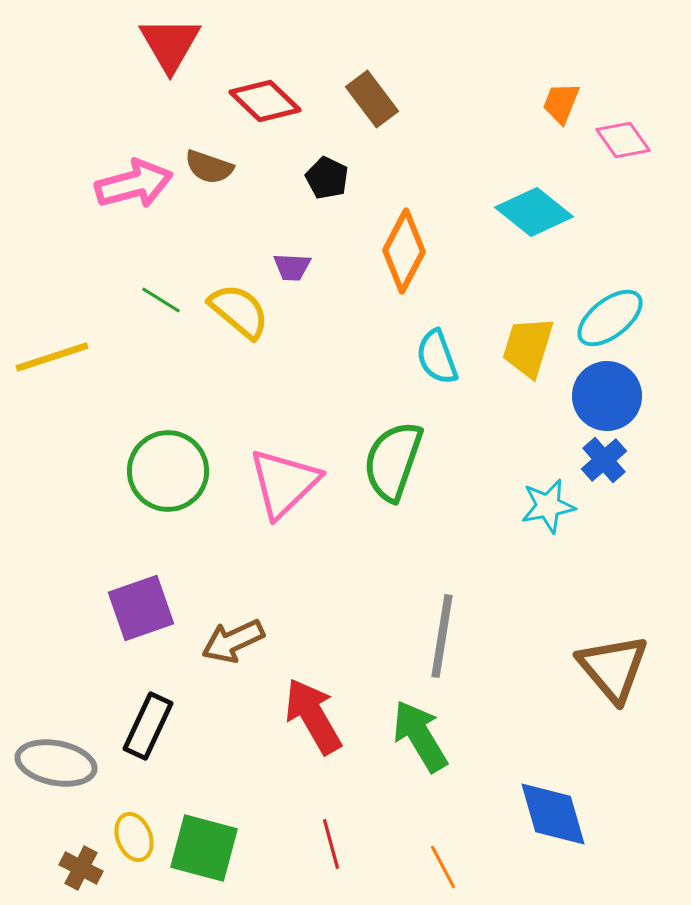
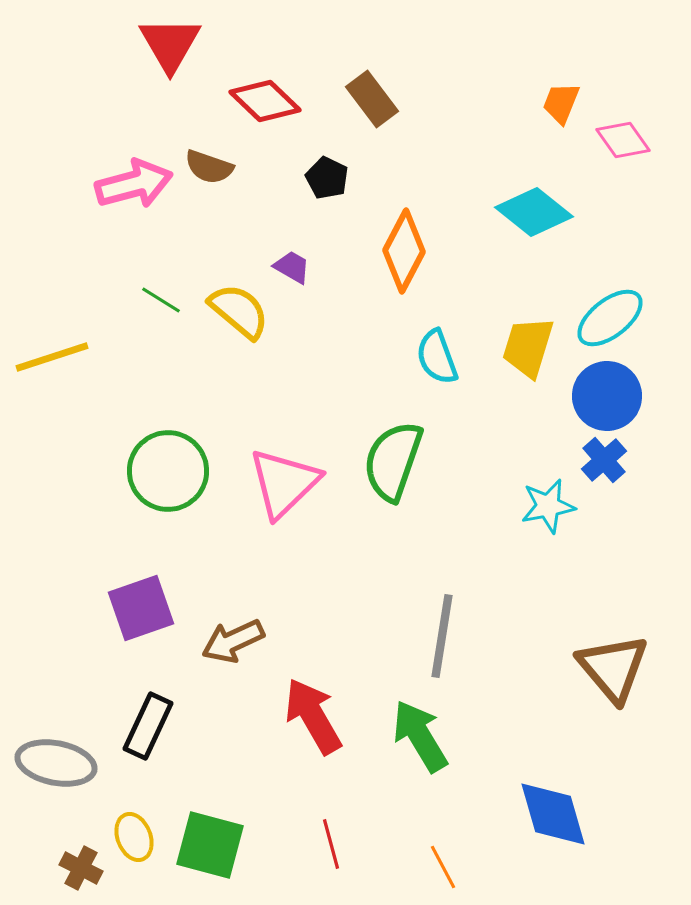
purple trapezoid: rotated 153 degrees counterclockwise
green square: moved 6 px right, 3 px up
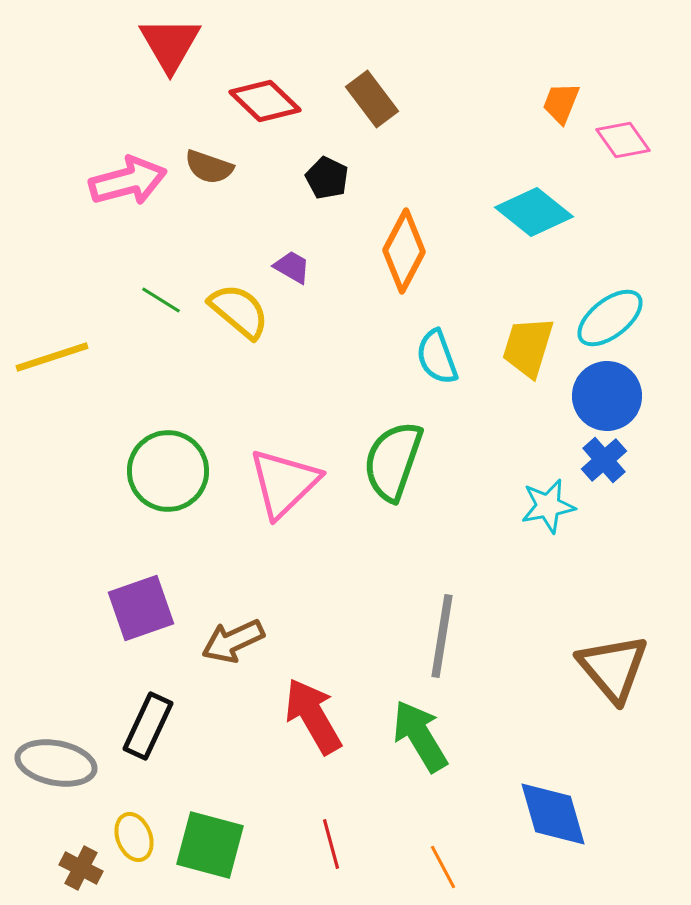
pink arrow: moved 6 px left, 3 px up
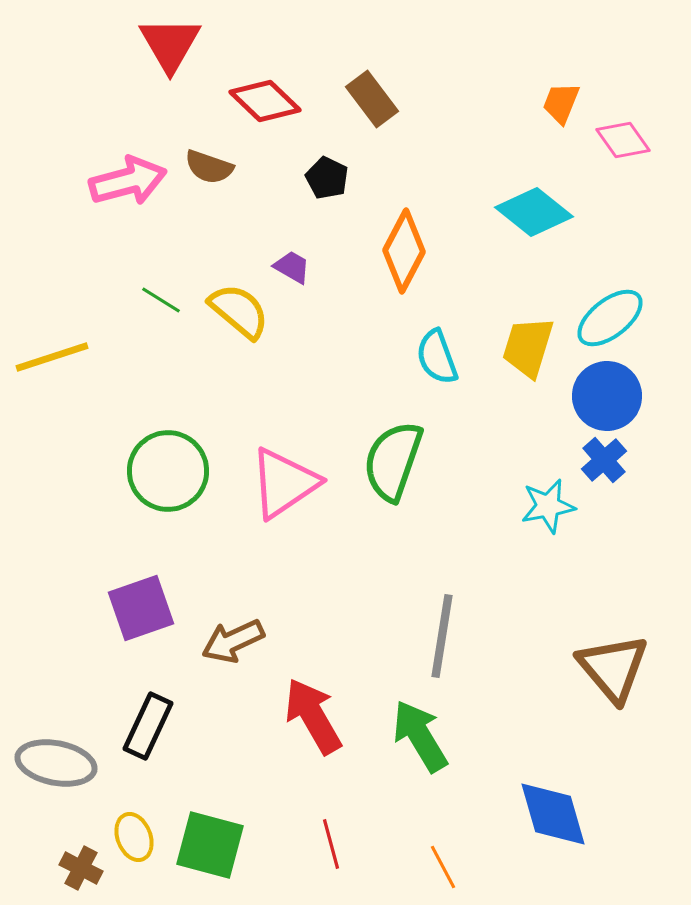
pink triangle: rotated 10 degrees clockwise
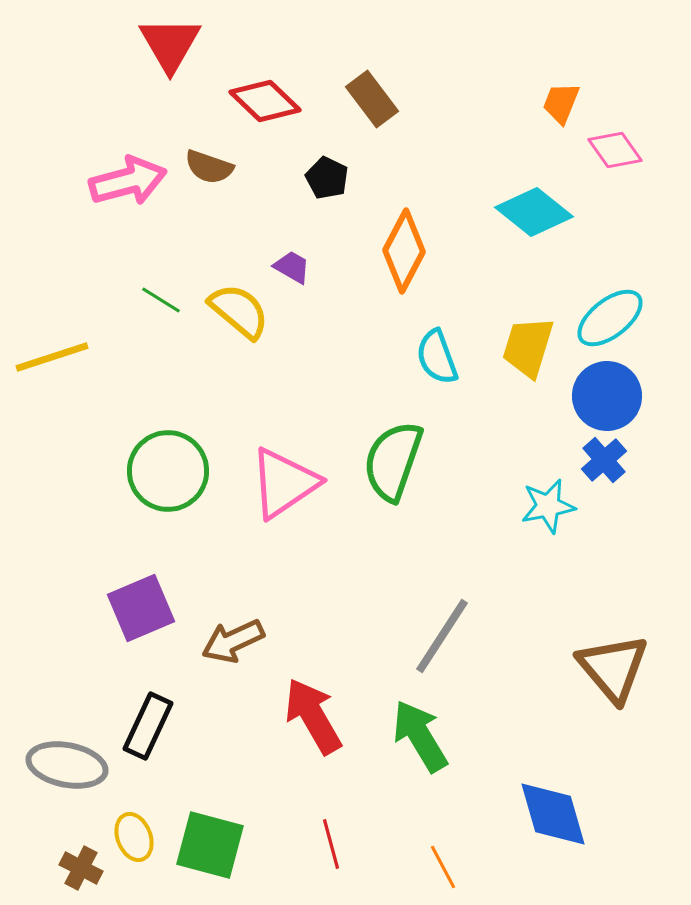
pink diamond: moved 8 px left, 10 px down
purple square: rotated 4 degrees counterclockwise
gray line: rotated 24 degrees clockwise
gray ellipse: moved 11 px right, 2 px down
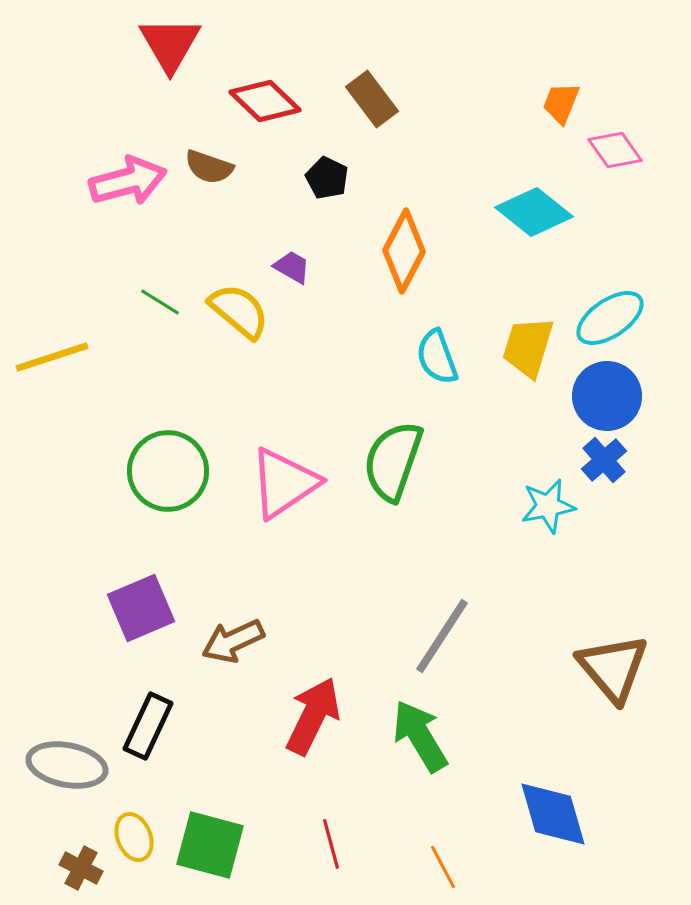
green line: moved 1 px left, 2 px down
cyan ellipse: rotated 4 degrees clockwise
red arrow: rotated 56 degrees clockwise
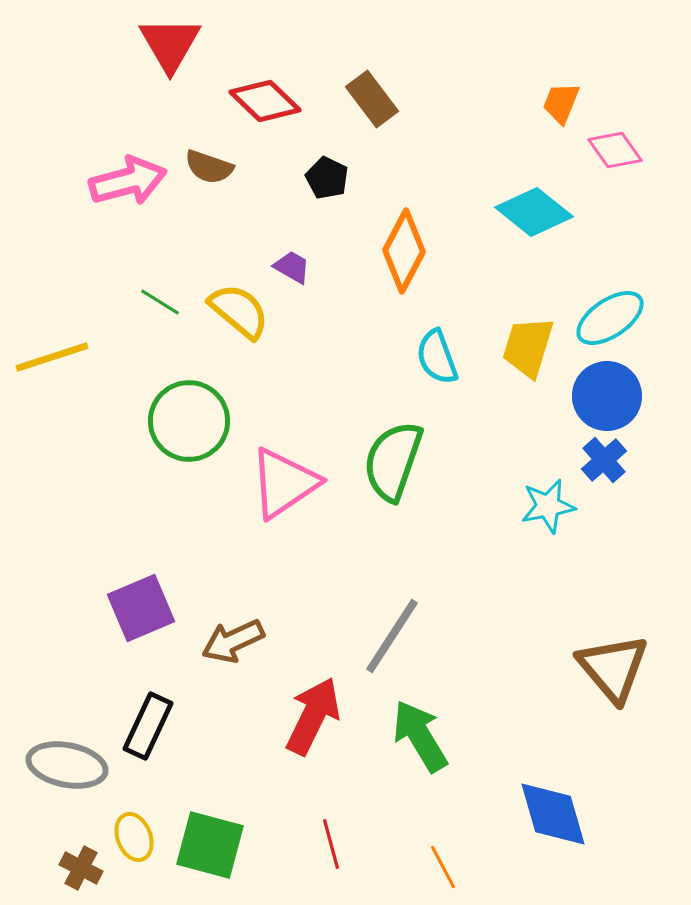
green circle: moved 21 px right, 50 px up
gray line: moved 50 px left
